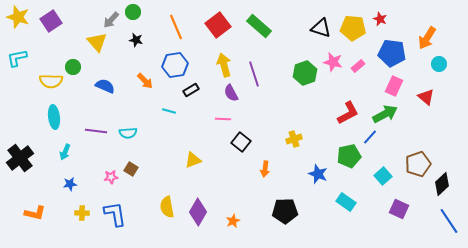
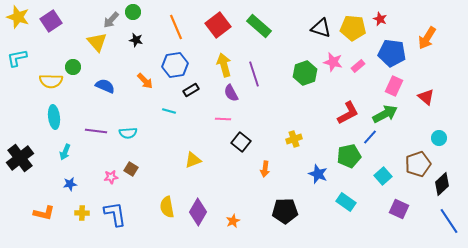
cyan circle at (439, 64): moved 74 px down
orange L-shape at (35, 213): moved 9 px right
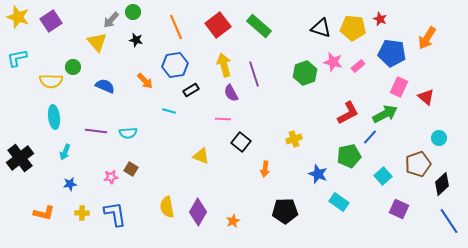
pink rectangle at (394, 86): moved 5 px right, 1 px down
yellow triangle at (193, 160): moved 8 px right, 4 px up; rotated 42 degrees clockwise
cyan rectangle at (346, 202): moved 7 px left
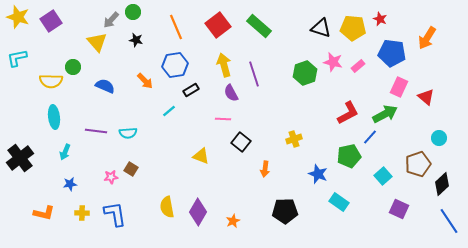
cyan line at (169, 111): rotated 56 degrees counterclockwise
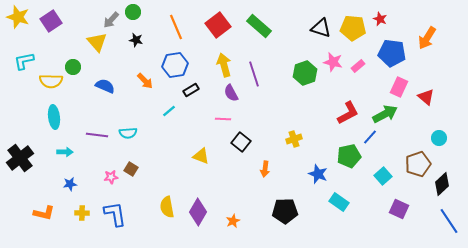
cyan L-shape at (17, 58): moved 7 px right, 3 px down
purple line at (96, 131): moved 1 px right, 4 px down
cyan arrow at (65, 152): rotated 112 degrees counterclockwise
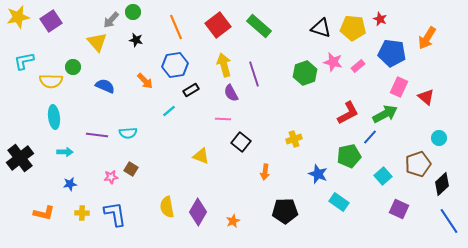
yellow star at (18, 17): rotated 30 degrees counterclockwise
orange arrow at (265, 169): moved 3 px down
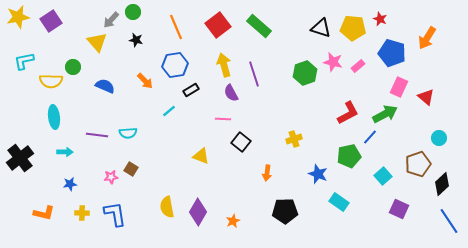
blue pentagon at (392, 53): rotated 8 degrees clockwise
orange arrow at (265, 172): moved 2 px right, 1 px down
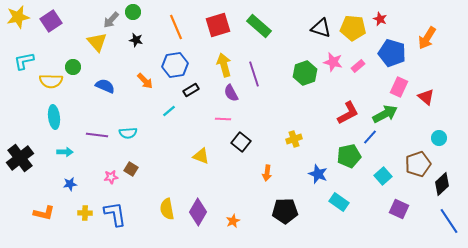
red square at (218, 25): rotated 20 degrees clockwise
yellow semicircle at (167, 207): moved 2 px down
yellow cross at (82, 213): moved 3 px right
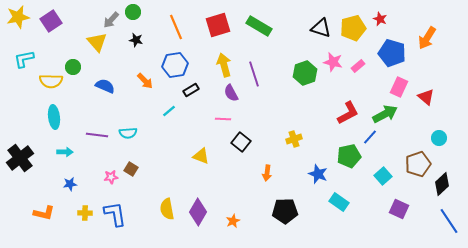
green rectangle at (259, 26): rotated 10 degrees counterclockwise
yellow pentagon at (353, 28): rotated 20 degrees counterclockwise
cyan L-shape at (24, 61): moved 2 px up
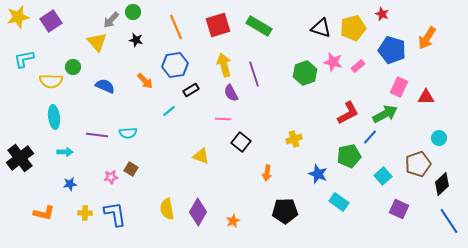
red star at (380, 19): moved 2 px right, 5 px up
blue pentagon at (392, 53): moved 3 px up
red triangle at (426, 97): rotated 42 degrees counterclockwise
